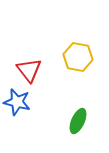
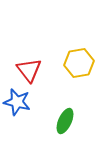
yellow hexagon: moved 1 px right, 6 px down; rotated 20 degrees counterclockwise
green ellipse: moved 13 px left
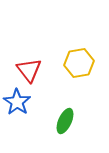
blue star: rotated 20 degrees clockwise
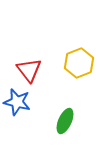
yellow hexagon: rotated 12 degrees counterclockwise
blue star: rotated 20 degrees counterclockwise
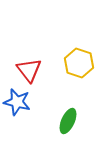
yellow hexagon: rotated 20 degrees counterclockwise
green ellipse: moved 3 px right
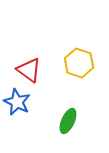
red triangle: rotated 16 degrees counterclockwise
blue star: rotated 12 degrees clockwise
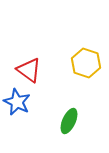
yellow hexagon: moved 7 px right
green ellipse: moved 1 px right
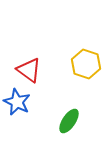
yellow hexagon: moved 1 px down
green ellipse: rotated 10 degrees clockwise
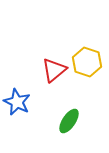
yellow hexagon: moved 1 px right, 2 px up
red triangle: moved 25 px right; rotated 44 degrees clockwise
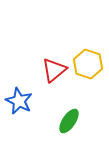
yellow hexagon: moved 1 px right, 2 px down
blue star: moved 2 px right, 1 px up
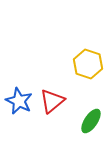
red triangle: moved 2 px left, 31 px down
green ellipse: moved 22 px right
